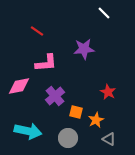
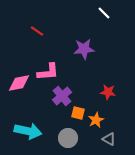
pink L-shape: moved 2 px right, 9 px down
pink diamond: moved 3 px up
red star: rotated 21 degrees counterclockwise
purple cross: moved 7 px right
orange square: moved 2 px right, 1 px down
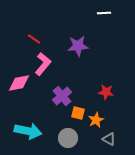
white line: rotated 48 degrees counterclockwise
red line: moved 3 px left, 8 px down
purple star: moved 6 px left, 3 px up
pink L-shape: moved 5 px left, 8 px up; rotated 45 degrees counterclockwise
red star: moved 2 px left
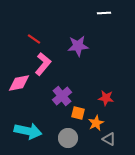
red star: moved 6 px down
orange star: moved 3 px down
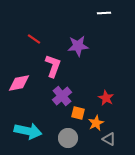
pink L-shape: moved 10 px right, 2 px down; rotated 20 degrees counterclockwise
red star: rotated 21 degrees clockwise
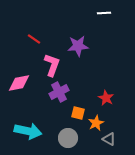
pink L-shape: moved 1 px left, 1 px up
purple cross: moved 3 px left, 4 px up; rotated 12 degrees clockwise
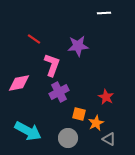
red star: moved 1 px up
orange square: moved 1 px right, 1 px down
cyan arrow: rotated 16 degrees clockwise
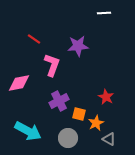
purple cross: moved 9 px down
